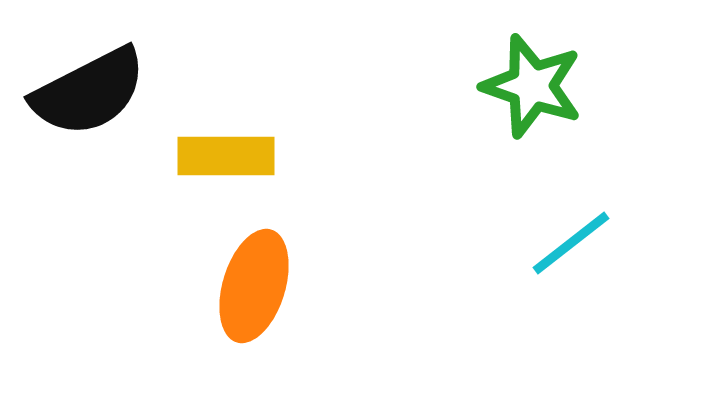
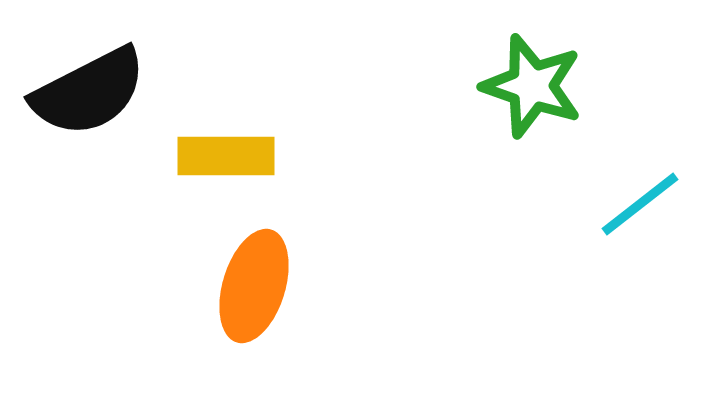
cyan line: moved 69 px right, 39 px up
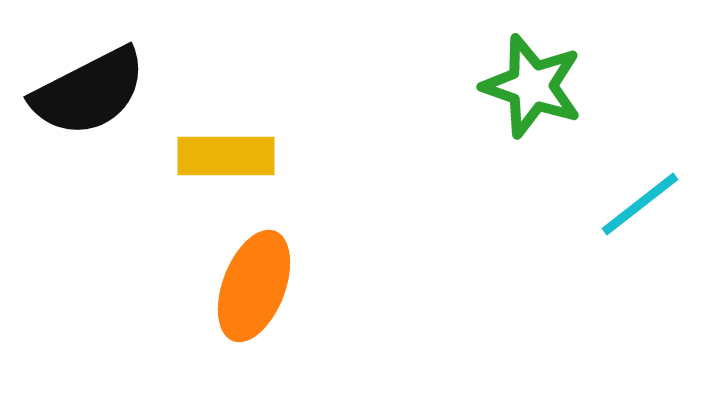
orange ellipse: rotated 4 degrees clockwise
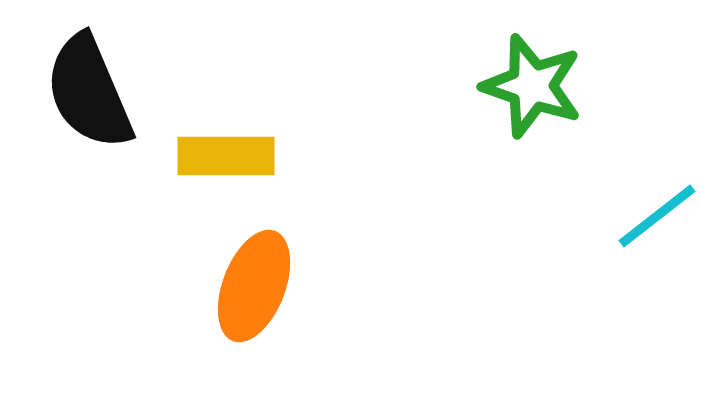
black semicircle: rotated 94 degrees clockwise
cyan line: moved 17 px right, 12 px down
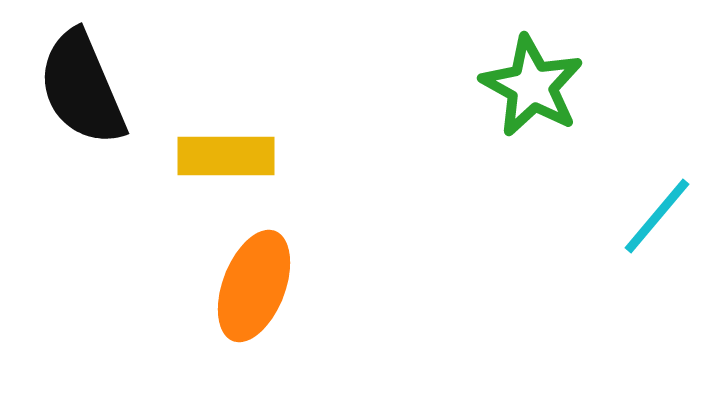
green star: rotated 10 degrees clockwise
black semicircle: moved 7 px left, 4 px up
cyan line: rotated 12 degrees counterclockwise
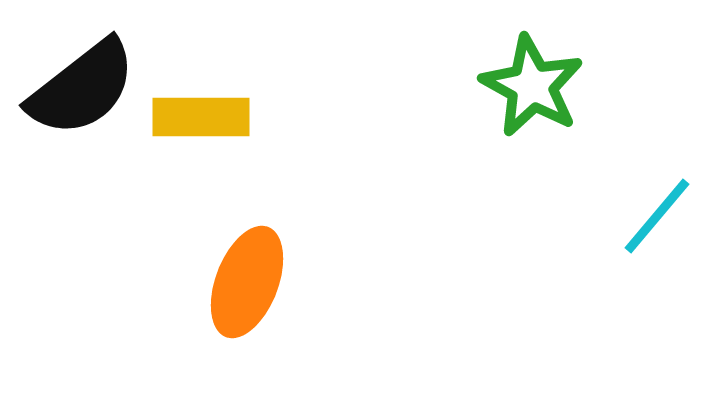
black semicircle: rotated 105 degrees counterclockwise
yellow rectangle: moved 25 px left, 39 px up
orange ellipse: moved 7 px left, 4 px up
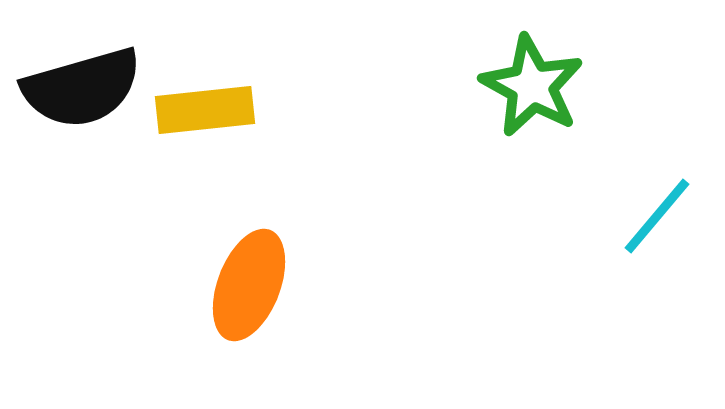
black semicircle: rotated 22 degrees clockwise
yellow rectangle: moved 4 px right, 7 px up; rotated 6 degrees counterclockwise
orange ellipse: moved 2 px right, 3 px down
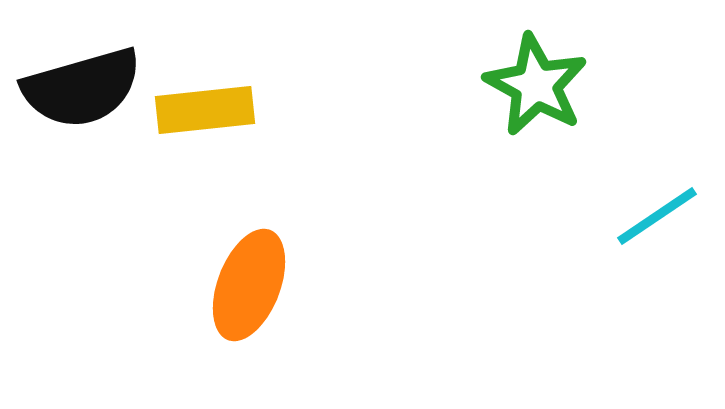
green star: moved 4 px right, 1 px up
cyan line: rotated 16 degrees clockwise
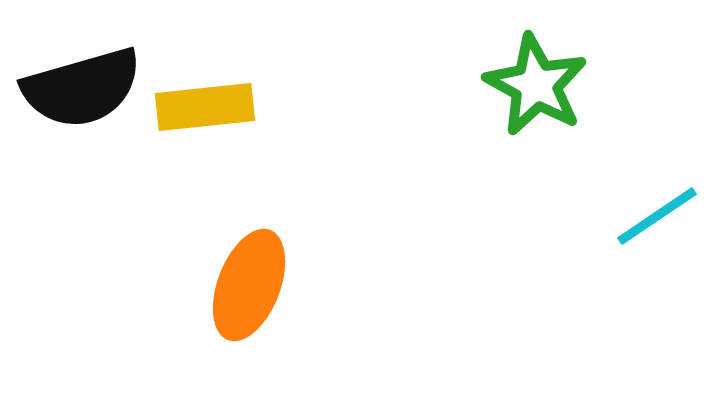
yellow rectangle: moved 3 px up
